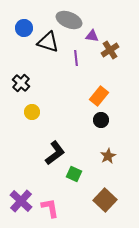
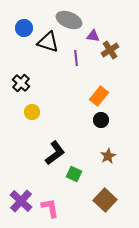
purple triangle: moved 1 px right
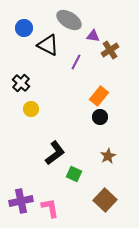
gray ellipse: rotated 10 degrees clockwise
black triangle: moved 3 px down; rotated 10 degrees clockwise
purple line: moved 4 px down; rotated 35 degrees clockwise
yellow circle: moved 1 px left, 3 px up
black circle: moved 1 px left, 3 px up
purple cross: rotated 35 degrees clockwise
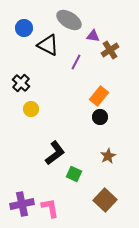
purple cross: moved 1 px right, 3 px down
